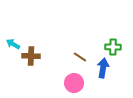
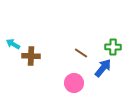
brown line: moved 1 px right, 4 px up
blue arrow: rotated 30 degrees clockwise
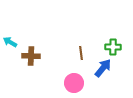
cyan arrow: moved 3 px left, 2 px up
brown line: rotated 48 degrees clockwise
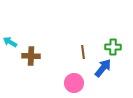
brown line: moved 2 px right, 1 px up
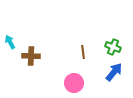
cyan arrow: rotated 32 degrees clockwise
green cross: rotated 21 degrees clockwise
blue arrow: moved 11 px right, 4 px down
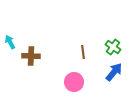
green cross: rotated 14 degrees clockwise
pink circle: moved 1 px up
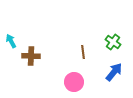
cyan arrow: moved 1 px right, 1 px up
green cross: moved 5 px up
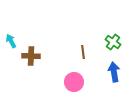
blue arrow: rotated 48 degrees counterclockwise
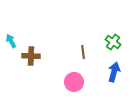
blue arrow: rotated 24 degrees clockwise
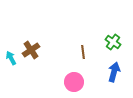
cyan arrow: moved 17 px down
brown cross: moved 6 px up; rotated 36 degrees counterclockwise
